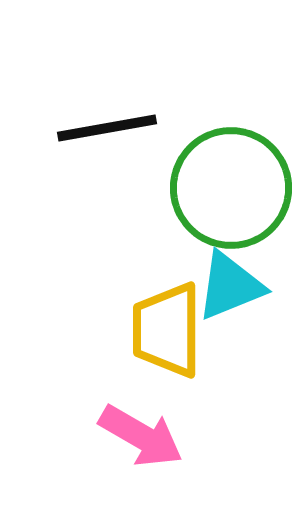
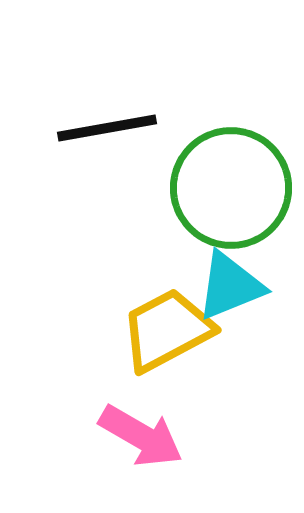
yellow trapezoid: rotated 62 degrees clockwise
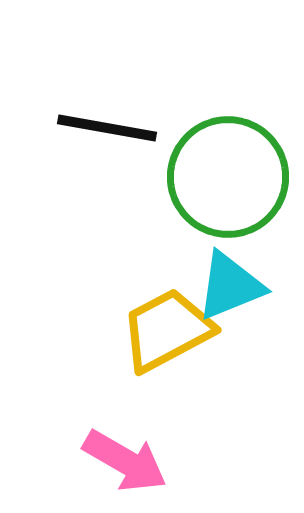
black line: rotated 20 degrees clockwise
green circle: moved 3 px left, 11 px up
pink arrow: moved 16 px left, 25 px down
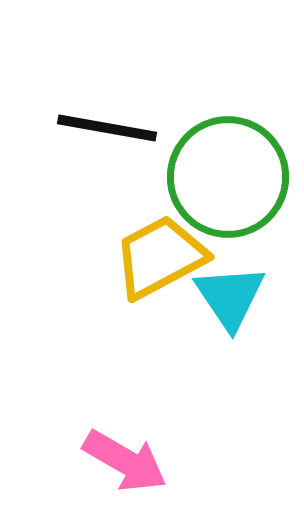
cyan triangle: moved 11 px down; rotated 42 degrees counterclockwise
yellow trapezoid: moved 7 px left, 73 px up
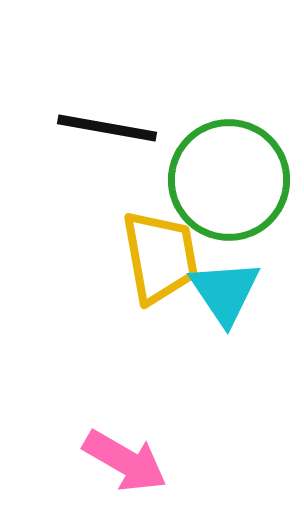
green circle: moved 1 px right, 3 px down
yellow trapezoid: rotated 108 degrees clockwise
cyan triangle: moved 5 px left, 5 px up
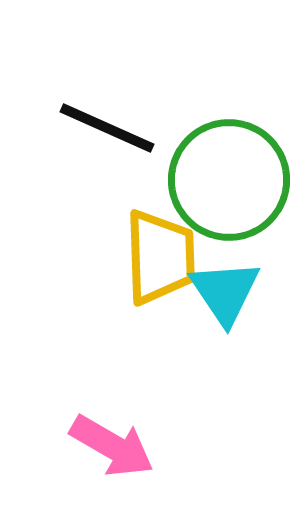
black line: rotated 14 degrees clockwise
yellow trapezoid: rotated 8 degrees clockwise
pink arrow: moved 13 px left, 15 px up
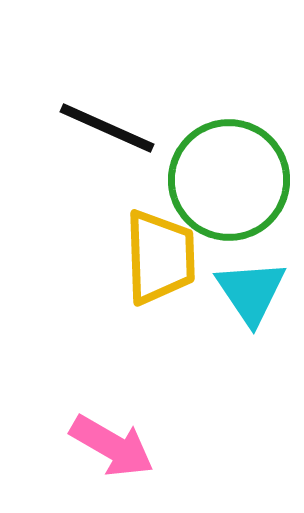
cyan triangle: moved 26 px right
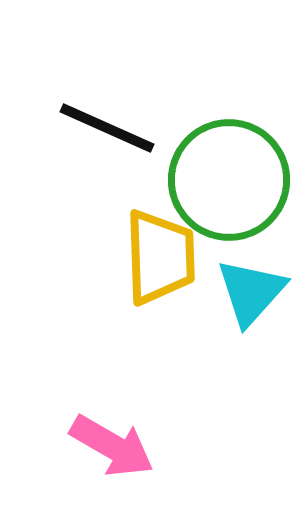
cyan triangle: rotated 16 degrees clockwise
